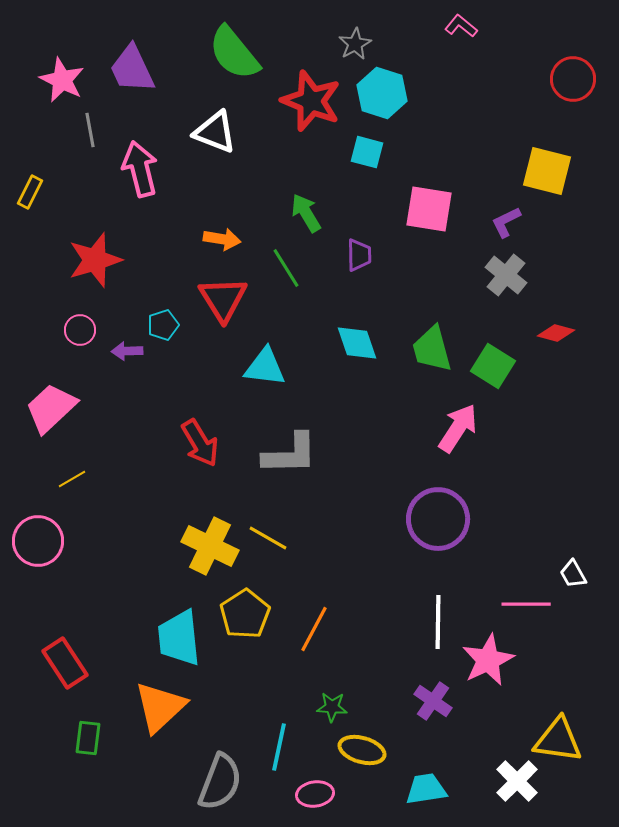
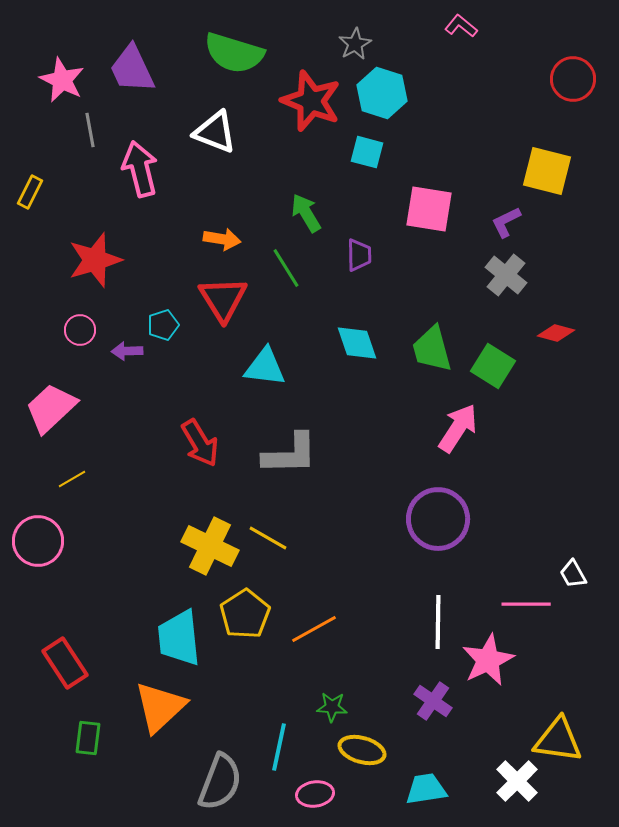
green semicircle at (234, 53): rotated 34 degrees counterclockwise
orange line at (314, 629): rotated 33 degrees clockwise
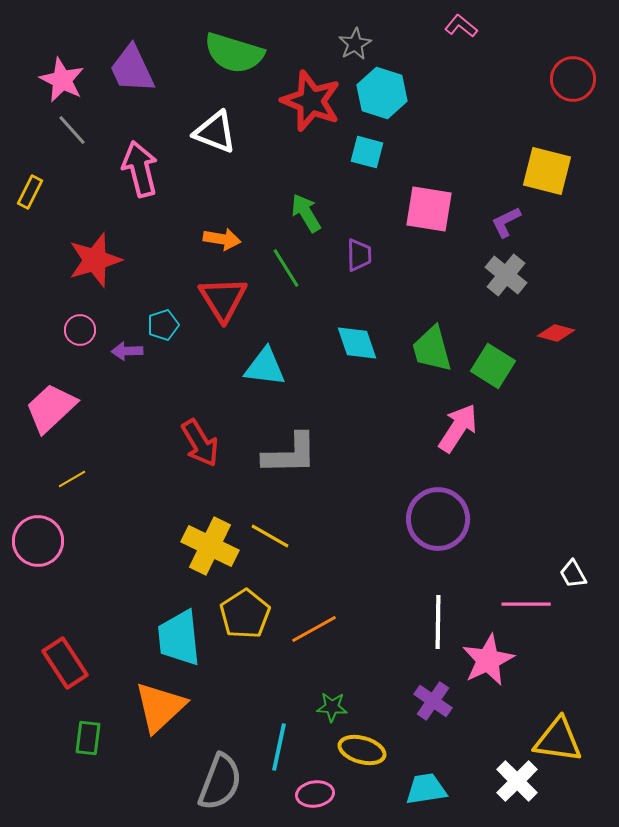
gray line at (90, 130): moved 18 px left; rotated 32 degrees counterclockwise
yellow line at (268, 538): moved 2 px right, 2 px up
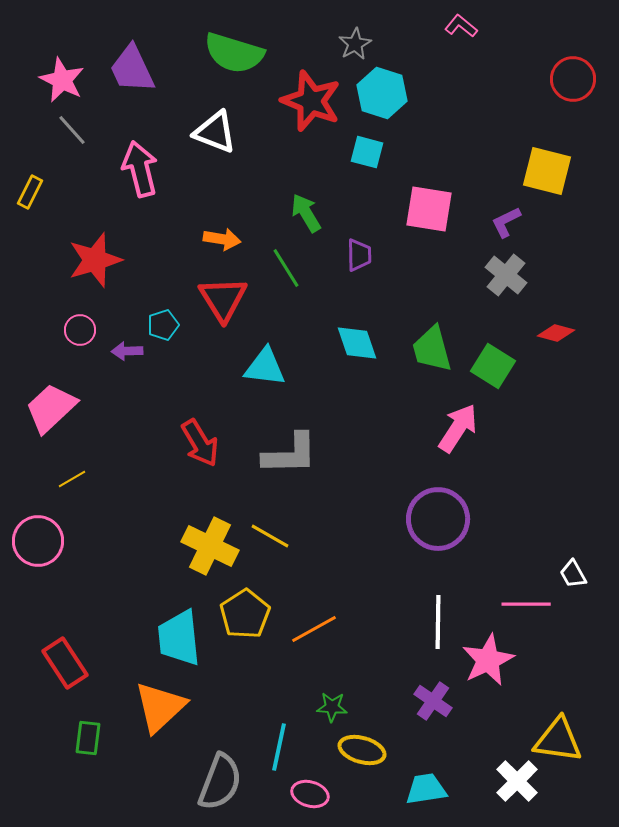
pink ellipse at (315, 794): moved 5 px left; rotated 24 degrees clockwise
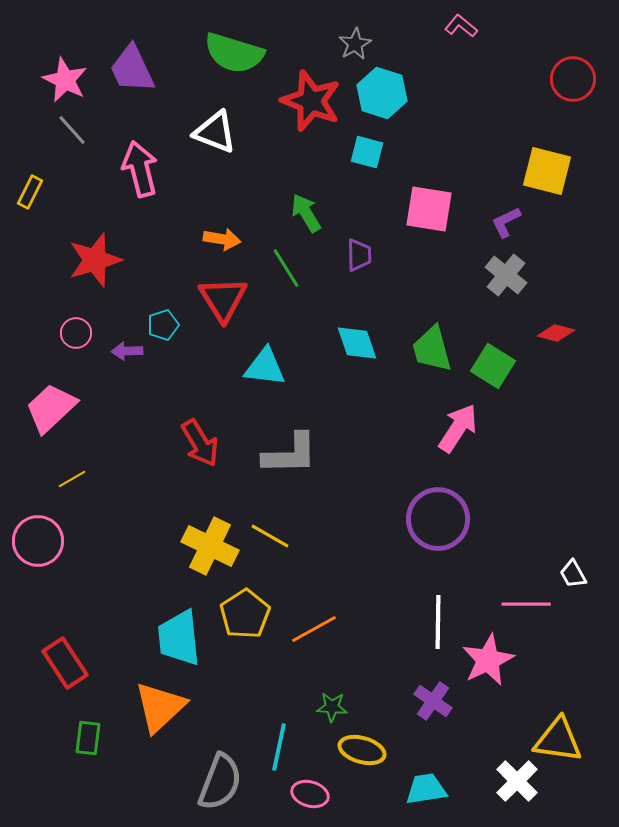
pink star at (62, 80): moved 3 px right
pink circle at (80, 330): moved 4 px left, 3 px down
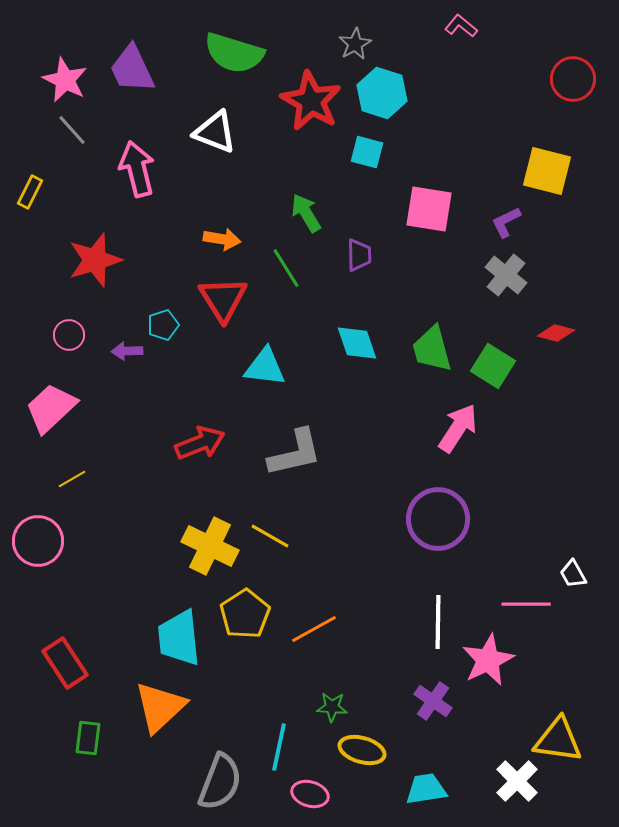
red star at (311, 101): rotated 8 degrees clockwise
pink arrow at (140, 169): moved 3 px left
pink circle at (76, 333): moved 7 px left, 2 px down
red arrow at (200, 443): rotated 81 degrees counterclockwise
gray L-shape at (290, 454): moved 5 px right, 1 px up; rotated 12 degrees counterclockwise
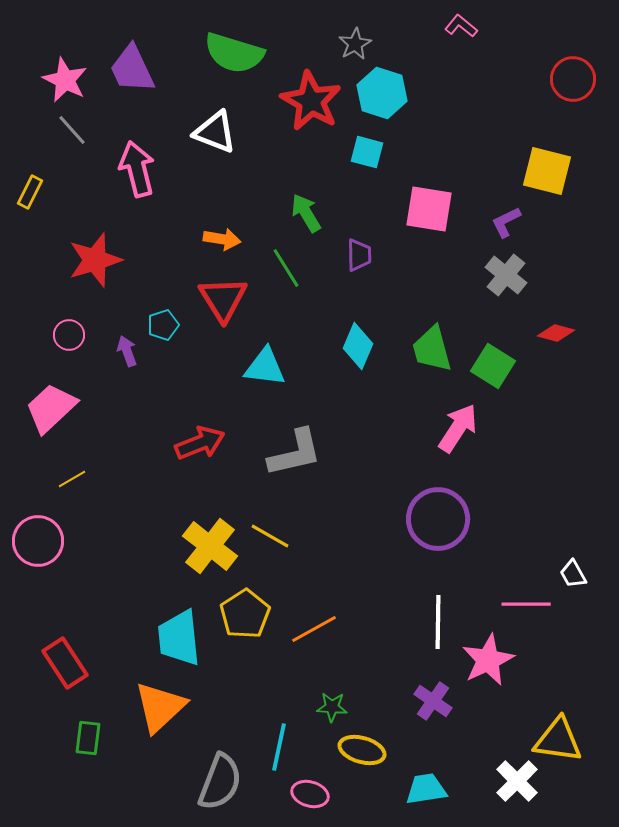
cyan diamond at (357, 343): moved 1 px right, 3 px down; rotated 42 degrees clockwise
purple arrow at (127, 351): rotated 72 degrees clockwise
yellow cross at (210, 546): rotated 12 degrees clockwise
